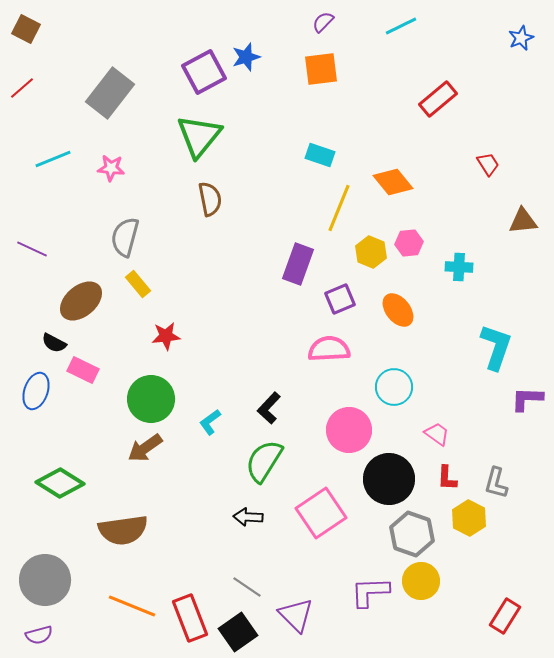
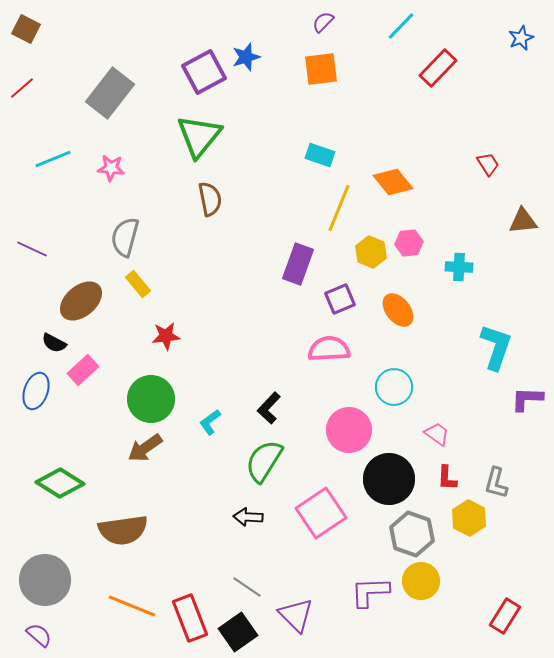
cyan line at (401, 26): rotated 20 degrees counterclockwise
red rectangle at (438, 99): moved 31 px up; rotated 6 degrees counterclockwise
pink rectangle at (83, 370): rotated 68 degrees counterclockwise
purple semicircle at (39, 635): rotated 124 degrees counterclockwise
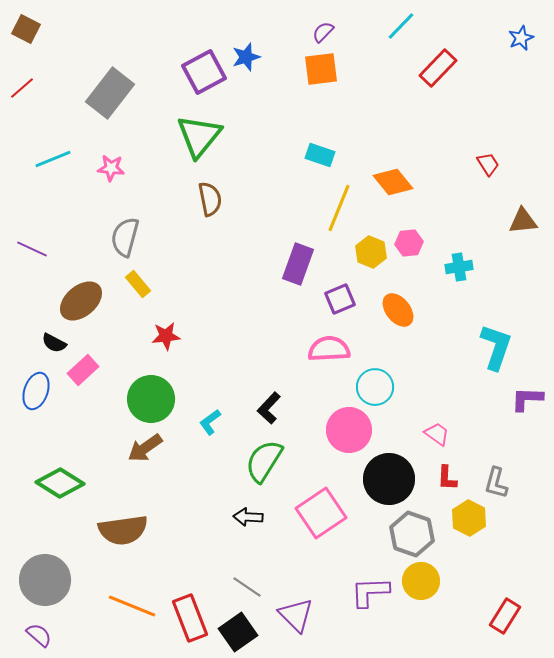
purple semicircle at (323, 22): moved 10 px down
cyan cross at (459, 267): rotated 12 degrees counterclockwise
cyan circle at (394, 387): moved 19 px left
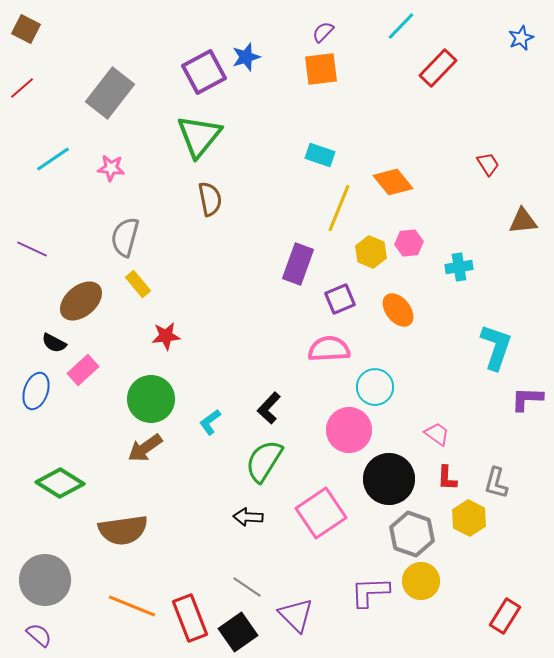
cyan line at (53, 159): rotated 12 degrees counterclockwise
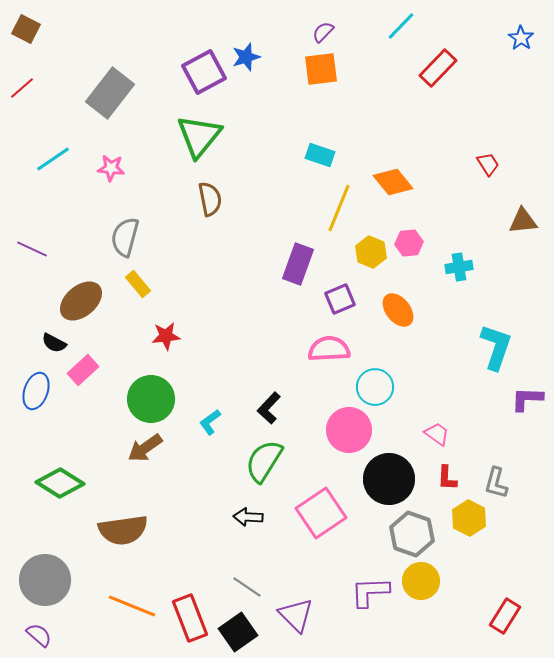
blue star at (521, 38): rotated 15 degrees counterclockwise
